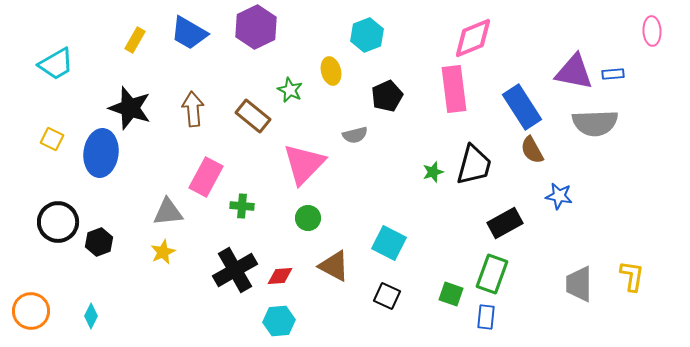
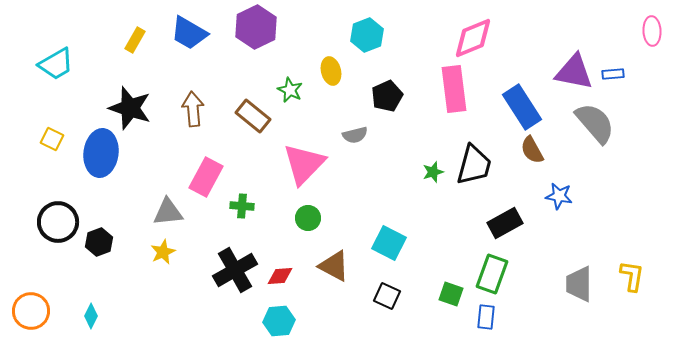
gray semicircle at (595, 123): rotated 129 degrees counterclockwise
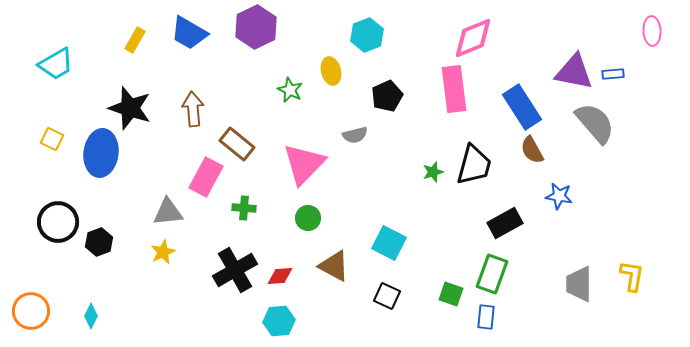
brown rectangle at (253, 116): moved 16 px left, 28 px down
green cross at (242, 206): moved 2 px right, 2 px down
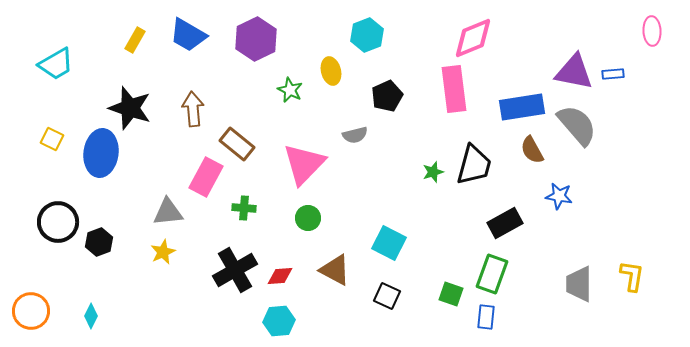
purple hexagon at (256, 27): moved 12 px down
blue trapezoid at (189, 33): moved 1 px left, 2 px down
blue rectangle at (522, 107): rotated 66 degrees counterclockwise
gray semicircle at (595, 123): moved 18 px left, 2 px down
brown triangle at (334, 266): moved 1 px right, 4 px down
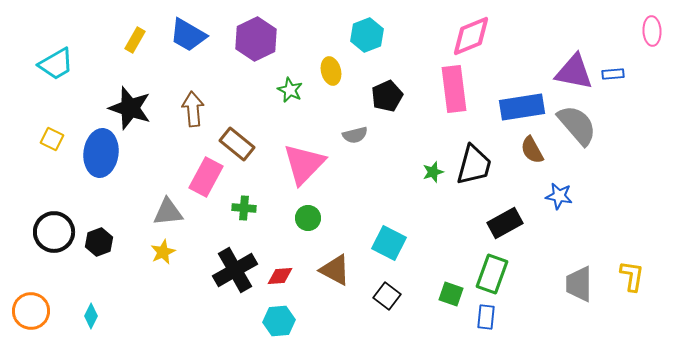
pink diamond at (473, 38): moved 2 px left, 2 px up
black circle at (58, 222): moved 4 px left, 10 px down
black square at (387, 296): rotated 12 degrees clockwise
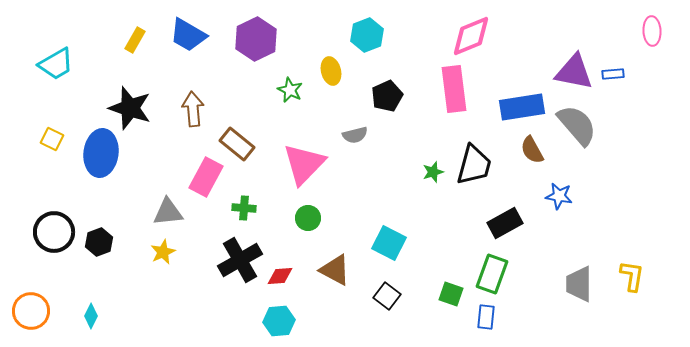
black cross at (235, 270): moved 5 px right, 10 px up
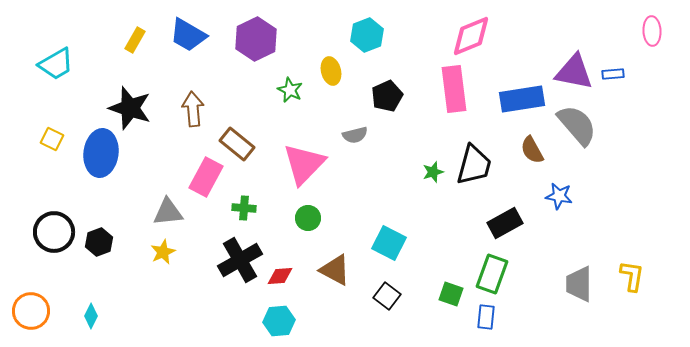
blue rectangle at (522, 107): moved 8 px up
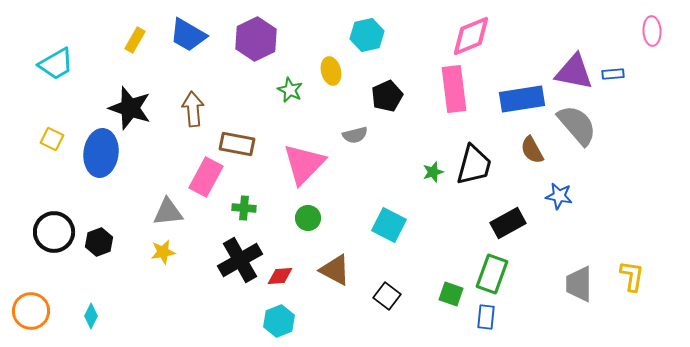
cyan hexagon at (367, 35): rotated 8 degrees clockwise
brown rectangle at (237, 144): rotated 28 degrees counterclockwise
black rectangle at (505, 223): moved 3 px right
cyan square at (389, 243): moved 18 px up
yellow star at (163, 252): rotated 15 degrees clockwise
cyan hexagon at (279, 321): rotated 16 degrees counterclockwise
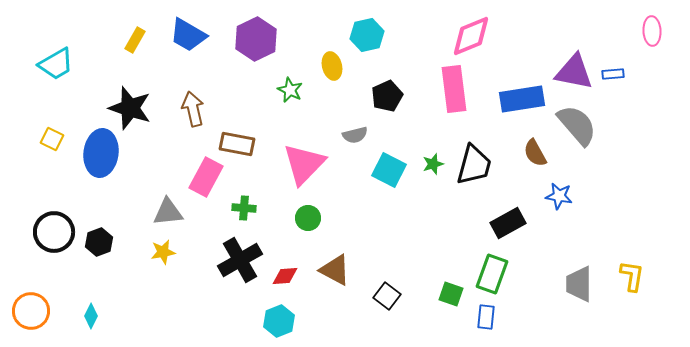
yellow ellipse at (331, 71): moved 1 px right, 5 px up
brown arrow at (193, 109): rotated 8 degrees counterclockwise
brown semicircle at (532, 150): moved 3 px right, 3 px down
green star at (433, 172): moved 8 px up
cyan square at (389, 225): moved 55 px up
red diamond at (280, 276): moved 5 px right
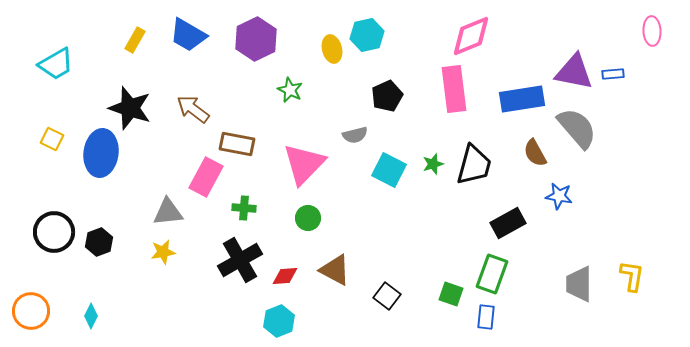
yellow ellipse at (332, 66): moved 17 px up
brown arrow at (193, 109): rotated 40 degrees counterclockwise
gray semicircle at (577, 125): moved 3 px down
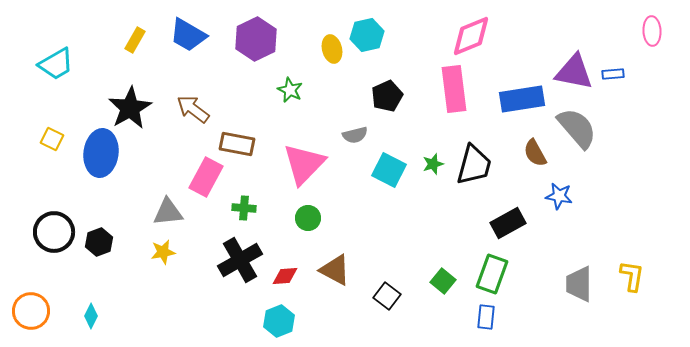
black star at (130, 108): rotated 24 degrees clockwise
green square at (451, 294): moved 8 px left, 13 px up; rotated 20 degrees clockwise
